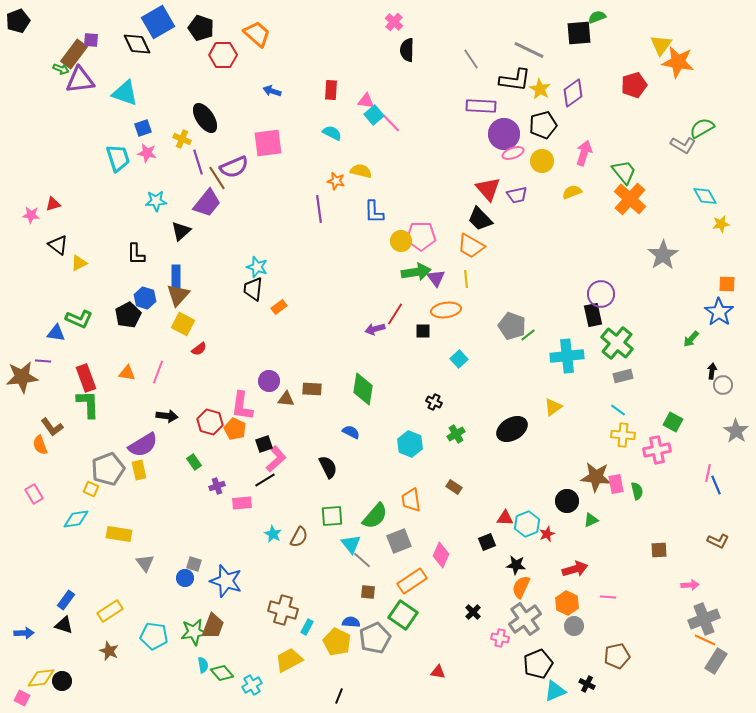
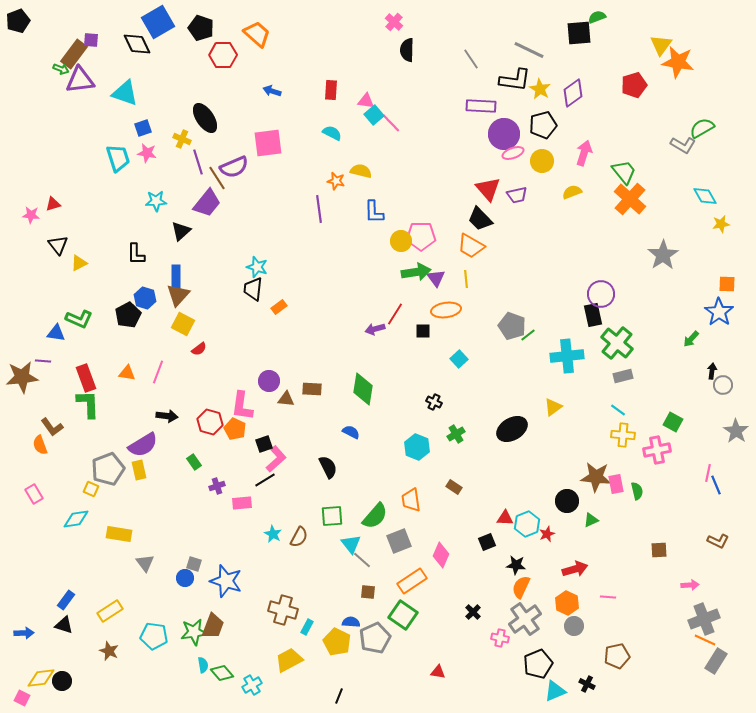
black triangle at (58, 245): rotated 15 degrees clockwise
cyan hexagon at (410, 444): moved 7 px right, 3 px down
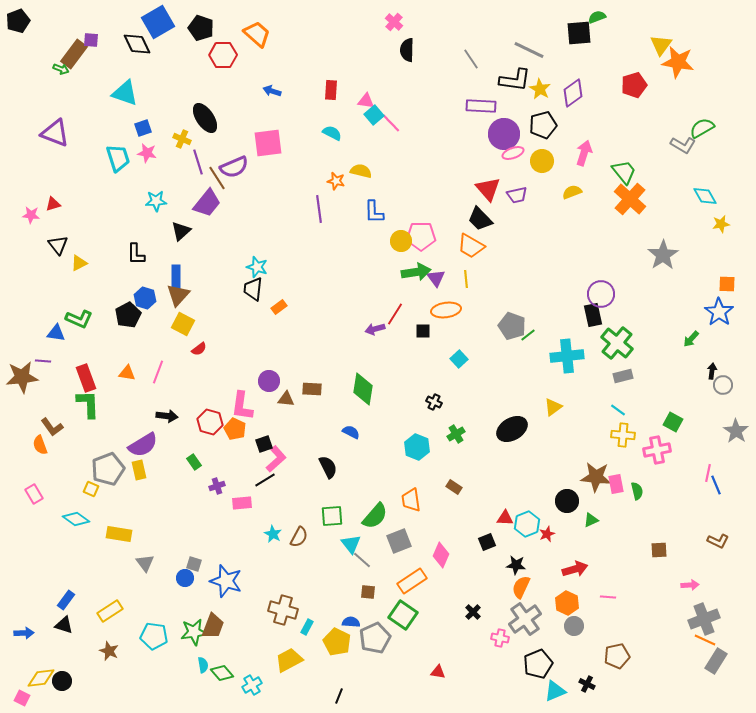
purple triangle at (80, 80): moved 25 px left, 53 px down; rotated 28 degrees clockwise
cyan diamond at (76, 519): rotated 44 degrees clockwise
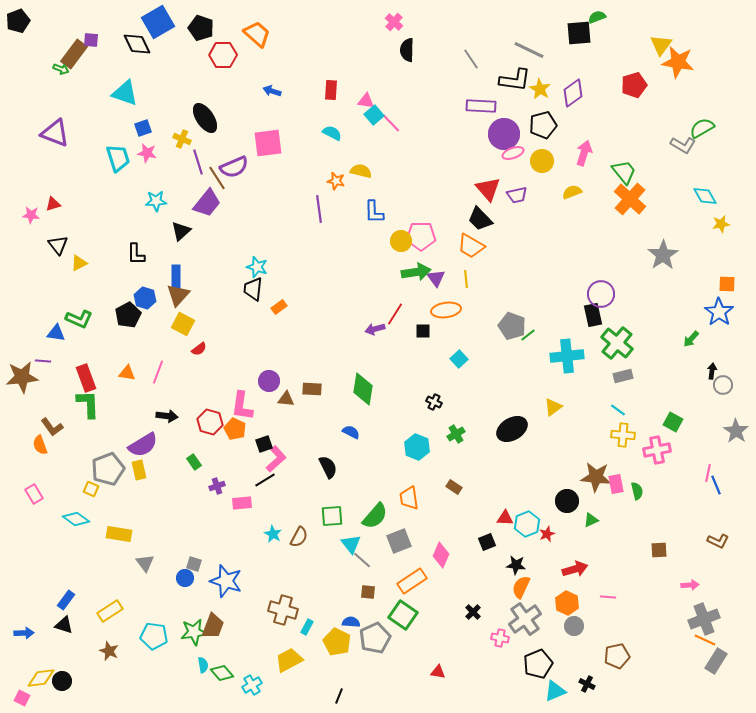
orange trapezoid at (411, 500): moved 2 px left, 2 px up
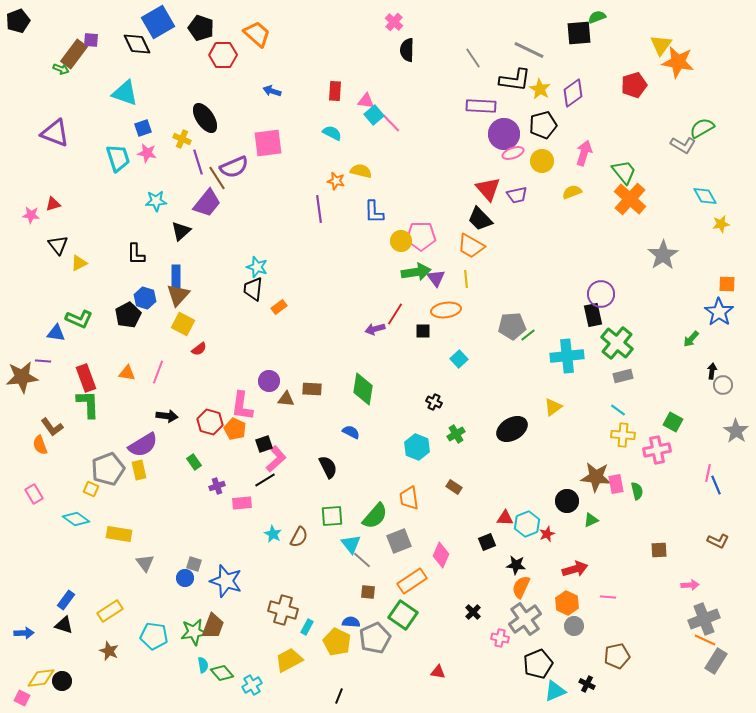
gray line at (471, 59): moved 2 px right, 1 px up
red rectangle at (331, 90): moved 4 px right, 1 px down
gray pentagon at (512, 326): rotated 24 degrees counterclockwise
